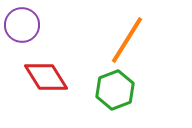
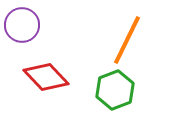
orange line: rotated 6 degrees counterclockwise
red diamond: rotated 12 degrees counterclockwise
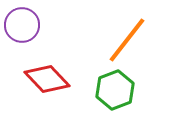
orange line: rotated 12 degrees clockwise
red diamond: moved 1 px right, 2 px down
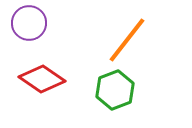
purple circle: moved 7 px right, 2 px up
red diamond: moved 5 px left; rotated 12 degrees counterclockwise
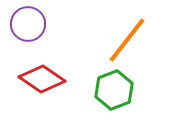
purple circle: moved 1 px left, 1 px down
green hexagon: moved 1 px left
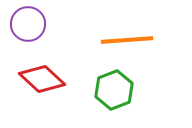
orange line: rotated 48 degrees clockwise
red diamond: rotated 9 degrees clockwise
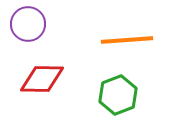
red diamond: rotated 42 degrees counterclockwise
green hexagon: moved 4 px right, 5 px down
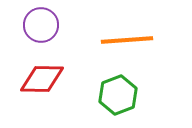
purple circle: moved 13 px right, 1 px down
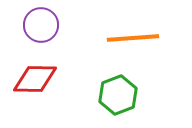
orange line: moved 6 px right, 2 px up
red diamond: moved 7 px left
